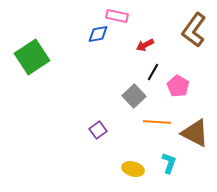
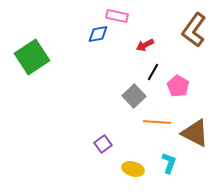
purple square: moved 5 px right, 14 px down
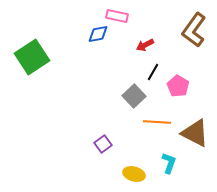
yellow ellipse: moved 1 px right, 5 px down
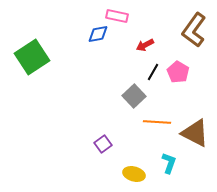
pink pentagon: moved 14 px up
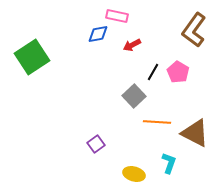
red arrow: moved 13 px left
purple square: moved 7 px left
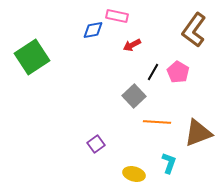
blue diamond: moved 5 px left, 4 px up
brown triangle: moved 3 px right; rotated 48 degrees counterclockwise
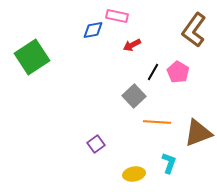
yellow ellipse: rotated 25 degrees counterclockwise
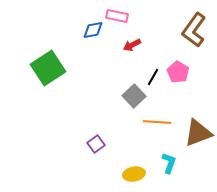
green square: moved 16 px right, 11 px down
black line: moved 5 px down
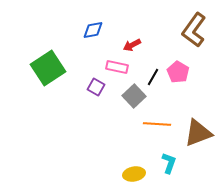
pink rectangle: moved 51 px down
orange line: moved 2 px down
purple square: moved 57 px up; rotated 24 degrees counterclockwise
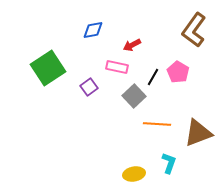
purple square: moved 7 px left; rotated 24 degrees clockwise
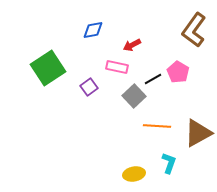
black line: moved 2 px down; rotated 30 degrees clockwise
orange line: moved 2 px down
brown triangle: rotated 8 degrees counterclockwise
